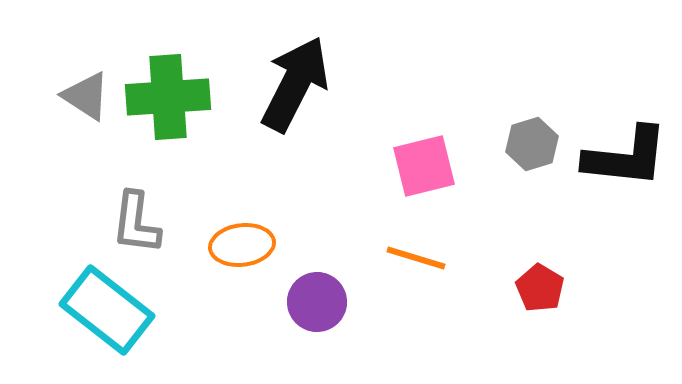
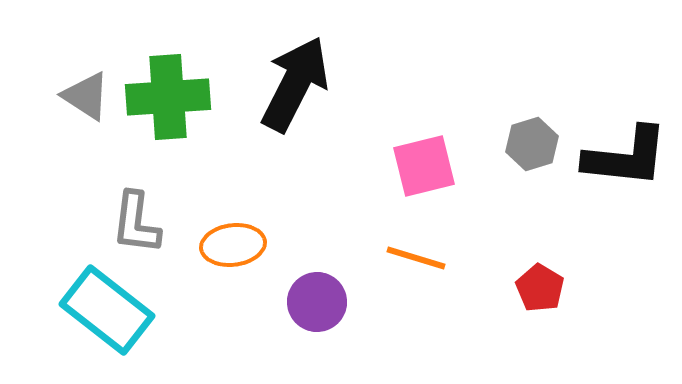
orange ellipse: moved 9 px left
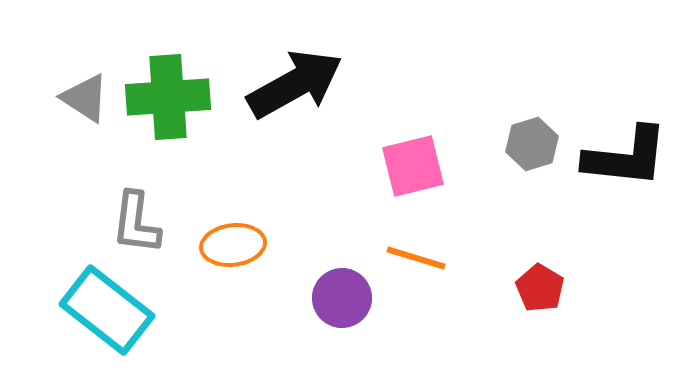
black arrow: rotated 34 degrees clockwise
gray triangle: moved 1 px left, 2 px down
pink square: moved 11 px left
purple circle: moved 25 px right, 4 px up
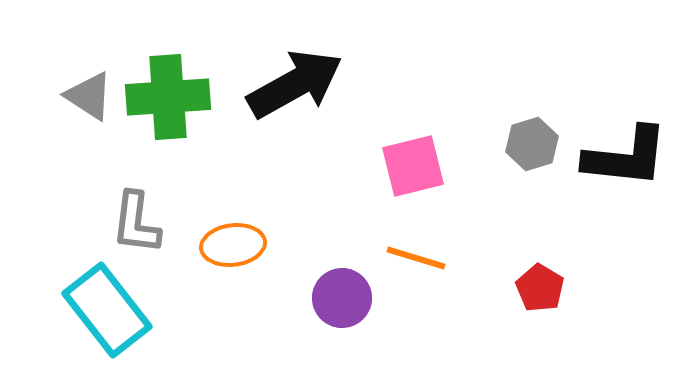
gray triangle: moved 4 px right, 2 px up
cyan rectangle: rotated 14 degrees clockwise
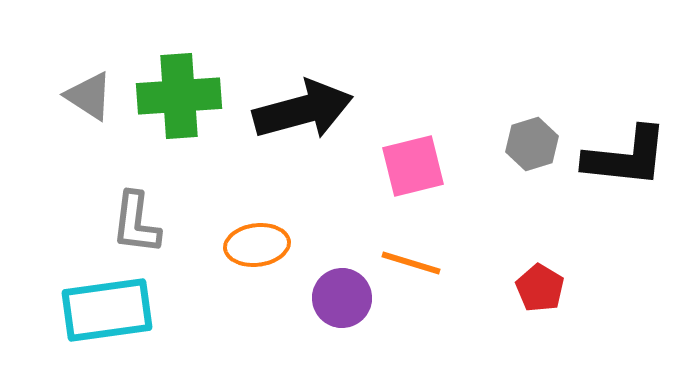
black arrow: moved 8 px right, 26 px down; rotated 14 degrees clockwise
green cross: moved 11 px right, 1 px up
orange ellipse: moved 24 px right
orange line: moved 5 px left, 5 px down
cyan rectangle: rotated 60 degrees counterclockwise
